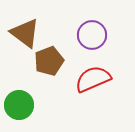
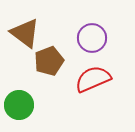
purple circle: moved 3 px down
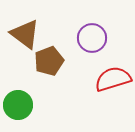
brown triangle: moved 1 px down
red semicircle: moved 20 px right; rotated 6 degrees clockwise
green circle: moved 1 px left
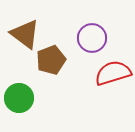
brown pentagon: moved 2 px right, 1 px up
red semicircle: moved 6 px up
green circle: moved 1 px right, 7 px up
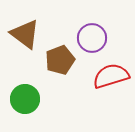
brown pentagon: moved 9 px right
red semicircle: moved 2 px left, 3 px down
green circle: moved 6 px right, 1 px down
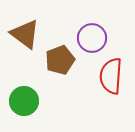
red semicircle: rotated 69 degrees counterclockwise
green circle: moved 1 px left, 2 px down
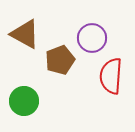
brown triangle: rotated 8 degrees counterclockwise
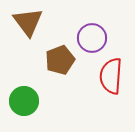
brown triangle: moved 3 px right, 12 px up; rotated 24 degrees clockwise
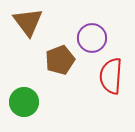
green circle: moved 1 px down
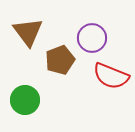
brown triangle: moved 10 px down
red semicircle: rotated 72 degrees counterclockwise
green circle: moved 1 px right, 2 px up
